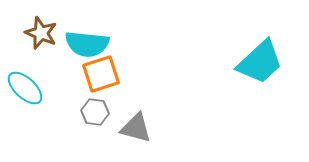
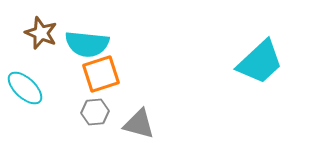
gray hexagon: rotated 12 degrees counterclockwise
gray triangle: moved 3 px right, 4 px up
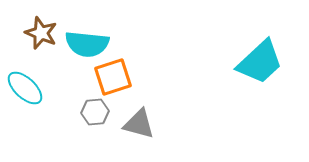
orange square: moved 12 px right, 3 px down
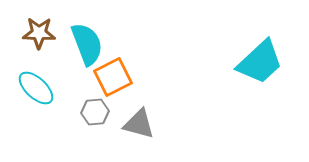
brown star: moved 2 px left; rotated 20 degrees counterclockwise
cyan semicircle: rotated 117 degrees counterclockwise
orange square: rotated 9 degrees counterclockwise
cyan ellipse: moved 11 px right
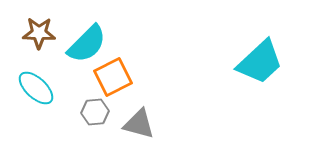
cyan semicircle: rotated 66 degrees clockwise
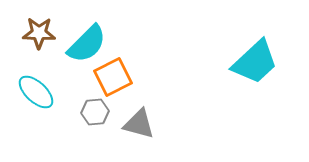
cyan trapezoid: moved 5 px left
cyan ellipse: moved 4 px down
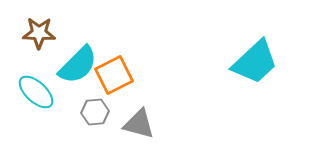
cyan semicircle: moved 9 px left, 21 px down
orange square: moved 1 px right, 2 px up
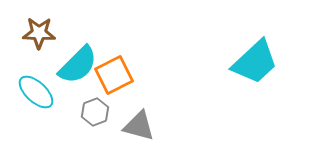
gray hexagon: rotated 16 degrees counterclockwise
gray triangle: moved 2 px down
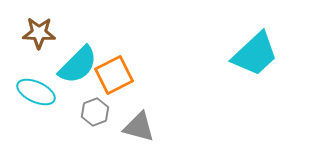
cyan trapezoid: moved 8 px up
cyan ellipse: rotated 18 degrees counterclockwise
gray triangle: moved 1 px down
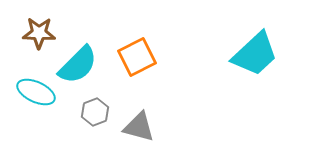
orange square: moved 23 px right, 18 px up
